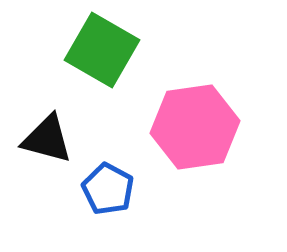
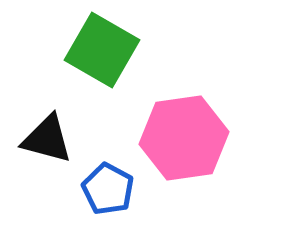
pink hexagon: moved 11 px left, 11 px down
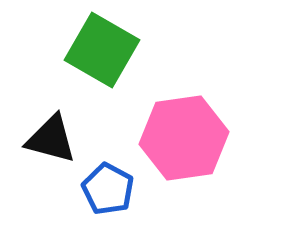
black triangle: moved 4 px right
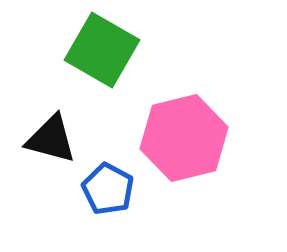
pink hexagon: rotated 6 degrees counterclockwise
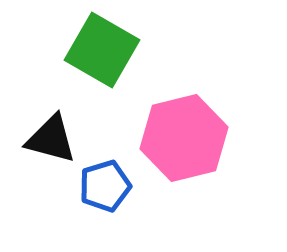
blue pentagon: moved 3 px left, 3 px up; rotated 27 degrees clockwise
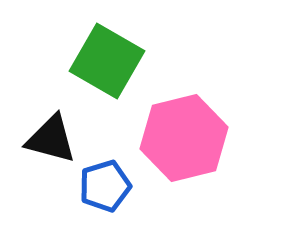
green square: moved 5 px right, 11 px down
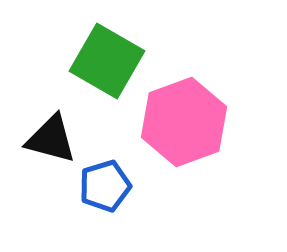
pink hexagon: moved 16 px up; rotated 6 degrees counterclockwise
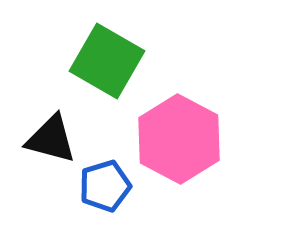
pink hexagon: moved 5 px left, 17 px down; rotated 12 degrees counterclockwise
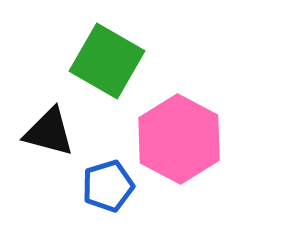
black triangle: moved 2 px left, 7 px up
blue pentagon: moved 3 px right
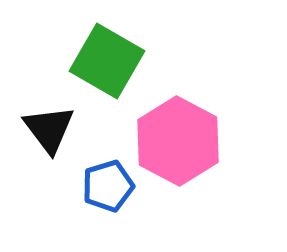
black triangle: moved 3 px up; rotated 38 degrees clockwise
pink hexagon: moved 1 px left, 2 px down
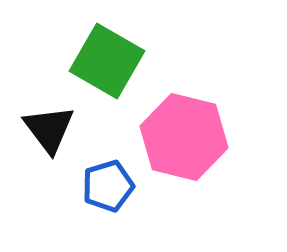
pink hexagon: moved 6 px right, 4 px up; rotated 14 degrees counterclockwise
